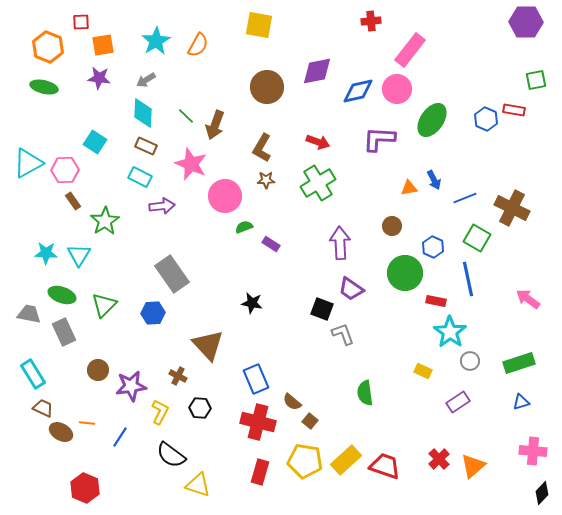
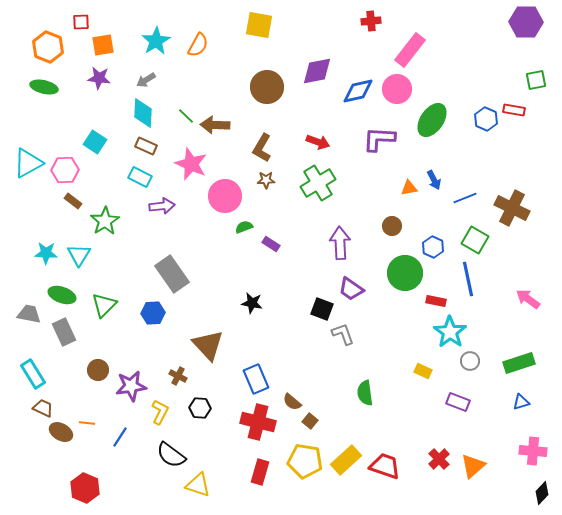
brown arrow at (215, 125): rotated 72 degrees clockwise
brown rectangle at (73, 201): rotated 18 degrees counterclockwise
green square at (477, 238): moved 2 px left, 2 px down
purple rectangle at (458, 402): rotated 55 degrees clockwise
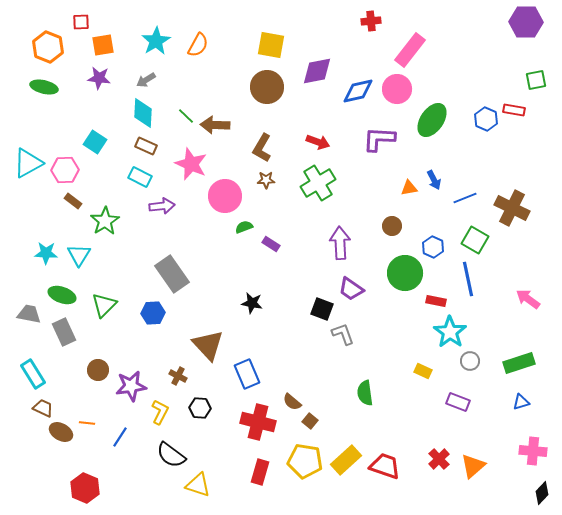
yellow square at (259, 25): moved 12 px right, 20 px down
blue rectangle at (256, 379): moved 9 px left, 5 px up
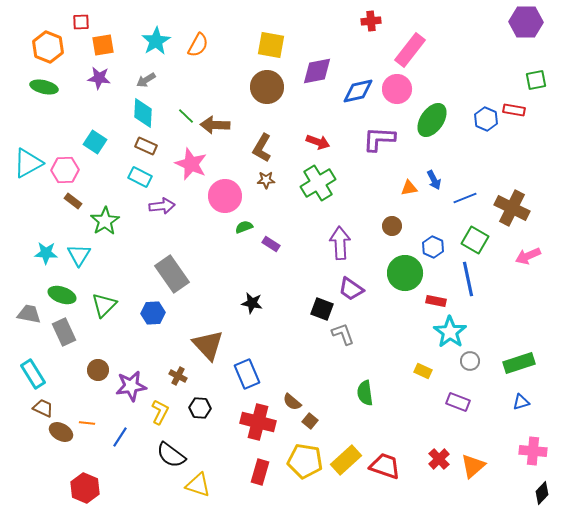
pink arrow at (528, 299): moved 43 px up; rotated 60 degrees counterclockwise
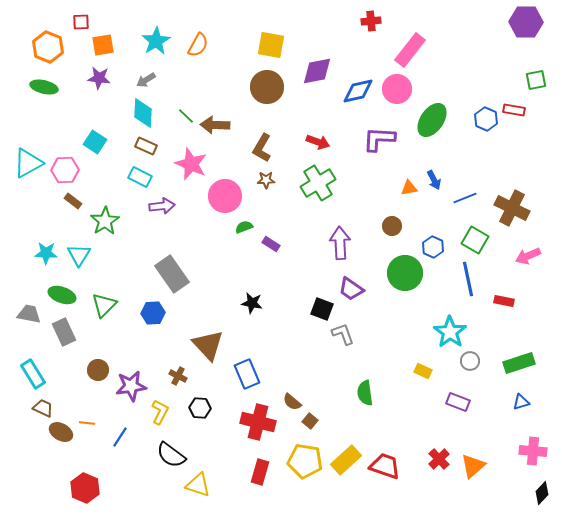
red rectangle at (436, 301): moved 68 px right
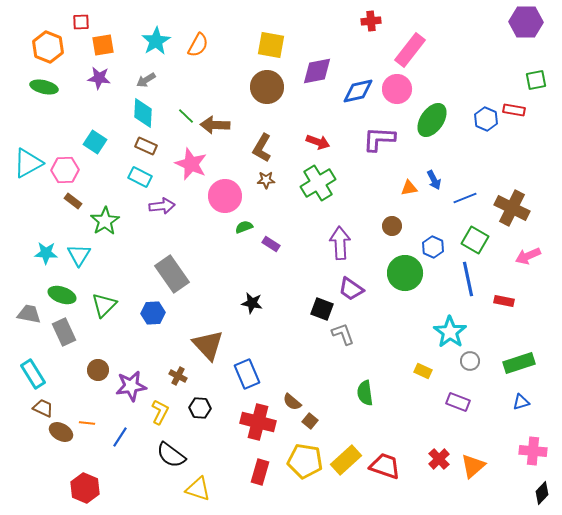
yellow triangle at (198, 485): moved 4 px down
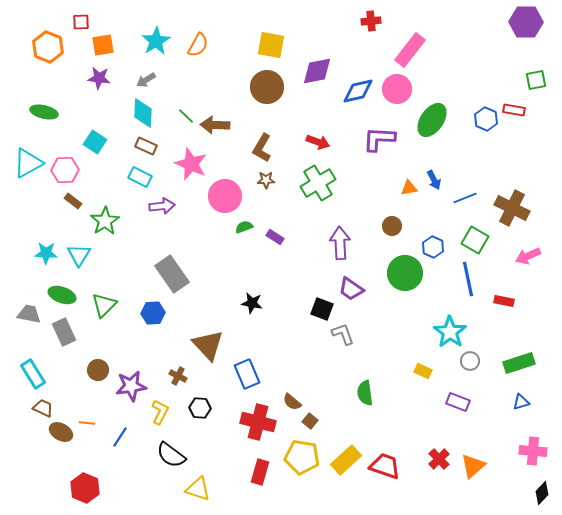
green ellipse at (44, 87): moved 25 px down
purple rectangle at (271, 244): moved 4 px right, 7 px up
yellow pentagon at (305, 461): moved 3 px left, 4 px up
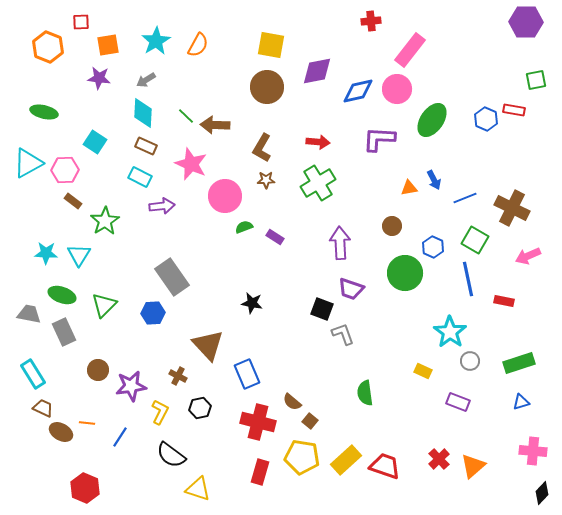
orange square at (103, 45): moved 5 px right
red arrow at (318, 142): rotated 15 degrees counterclockwise
gray rectangle at (172, 274): moved 3 px down
purple trapezoid at (351, 289): rotated 16 degrees counterclockwise
black hexagon at (200, 408): rotated 15 degrees counterclockwise
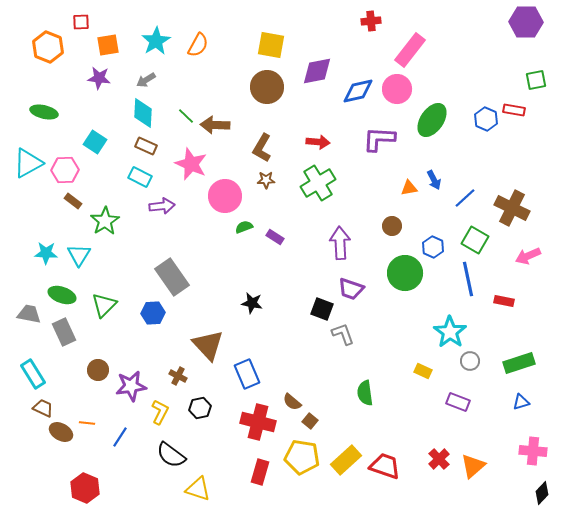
blue line at (465, 198): rotated 20 degrees counterclockwise
